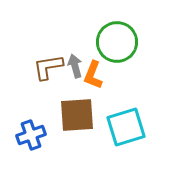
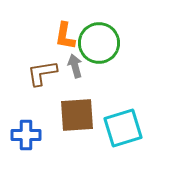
green circle: moved 18 px left, 1 px down
brown L-shape: moved 6 px left, 6 px down
orange L-shape: moved 28 px left, 39 px up; rotated 12 degrees counterclockwise
cyan square: moved 3 px left, 1 px down
blue cross: moved 5 px left; rotated 20 degrees clockwise
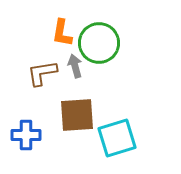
orange L-shape: moved 3 px left, 3 px up
cyan square: moved 6 px left, 10 px down
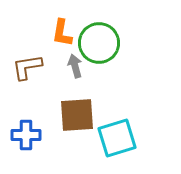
brown L-shape: moved 15 px left, 6 px up
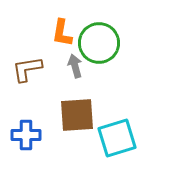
brown L-shape: moved 2 px down
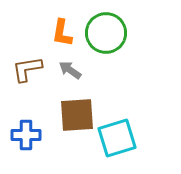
green circle: moved 7 px right, 10 px up
gray arrow: moved 5 px left, 4 px down; rotated 40 degrees counterclockwise
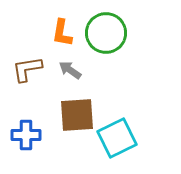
cyan square: rotated 9 degrees counterclockwise
